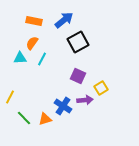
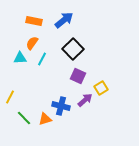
black square: moved 5 px left, 7 px down; rotated 15 degrees counterclockwise
purple arrow: rotated 35 degrees counterclockwise
blue cross: moved 2 px left; rotated 18 degrees counterclockwise
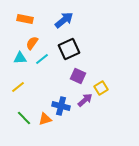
orange rectangle: moved 9 px left, 2 px up
black square: moved 4 px left; rotated 20 degrees clockwise
cyan line: rotated 24 degrees clockwise
yellow line: moved 8 px right, 10 px up; rotated 24 degrees clockwise
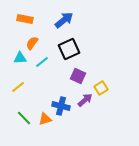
cyan line: moved 3 px down
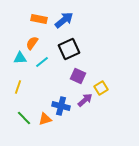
orange rectangle: moved 14 px right
yellow line: rotated 32 degrees counterclockwise
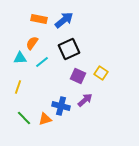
yellow square: moved 15 px up; rotated 24 degrees counterclockwise
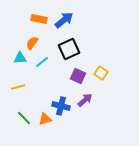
yellow line: rotated 56 degrees clockwise
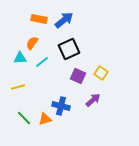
purple arrow: moved 8 px right
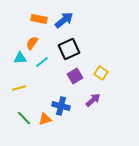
purple square: moved 3 px left; rotated 35 degrees clockwise
yellow line: moved 1 px right, 1 px down
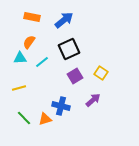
orange rectangle: moved 7 px left, 2 px up
orange semicircle: moved 3 px left, 1 px up
